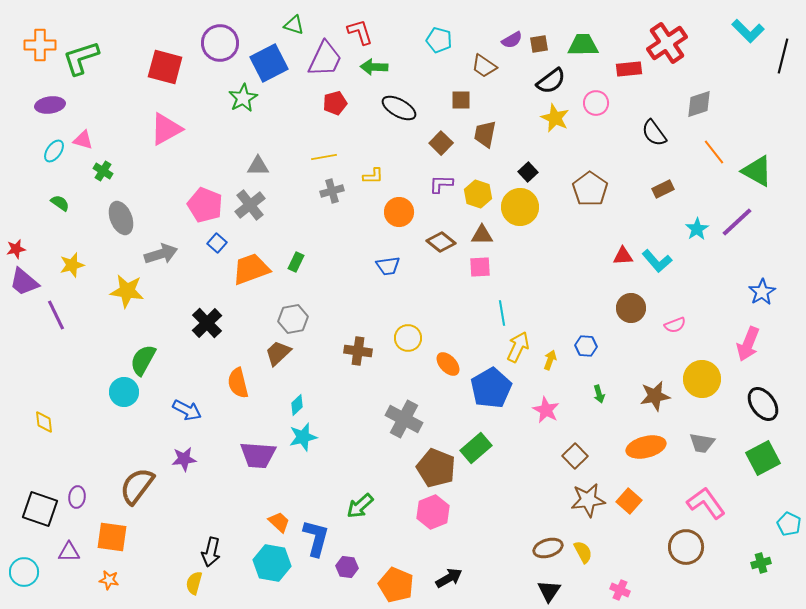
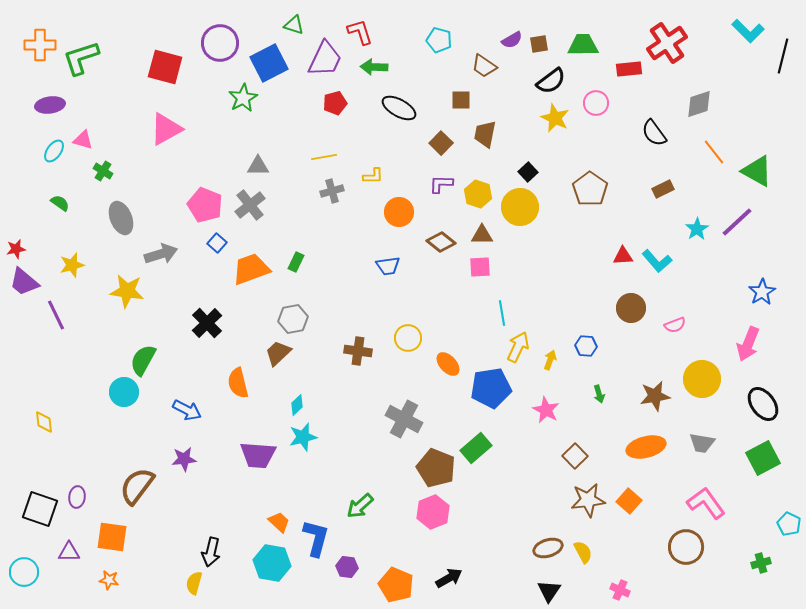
blue pentagon at (491, 388): rotated 21 degrees clockwise
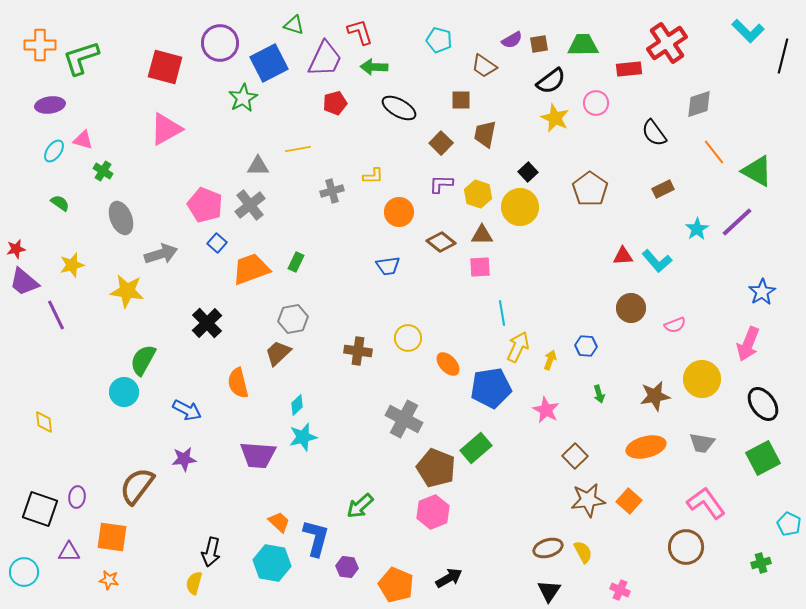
yellow line at (324, 157): moved 26 px left, 8 px up
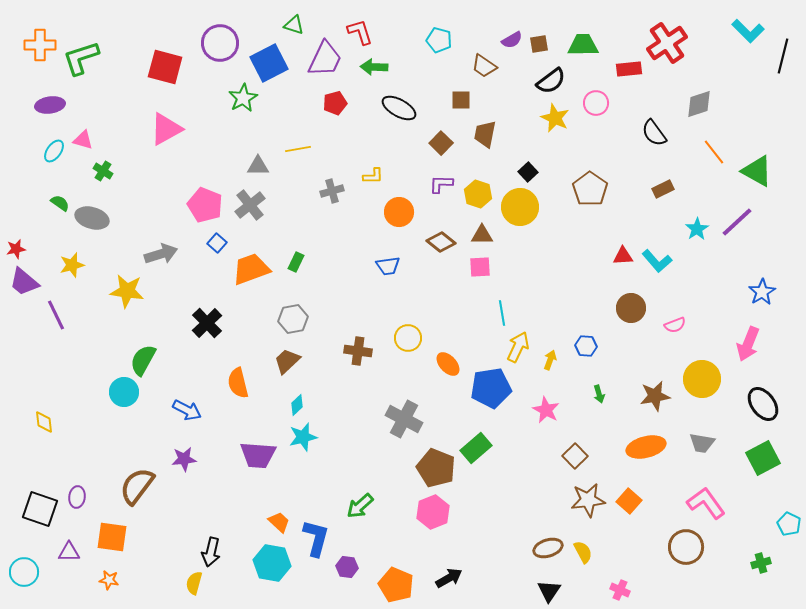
gray ellipse at (121, 218): moved 29 px left; rotated 52 degrees counterclockwise
brown trapezoid at (278, 353): moved 9 px right, 8 px down
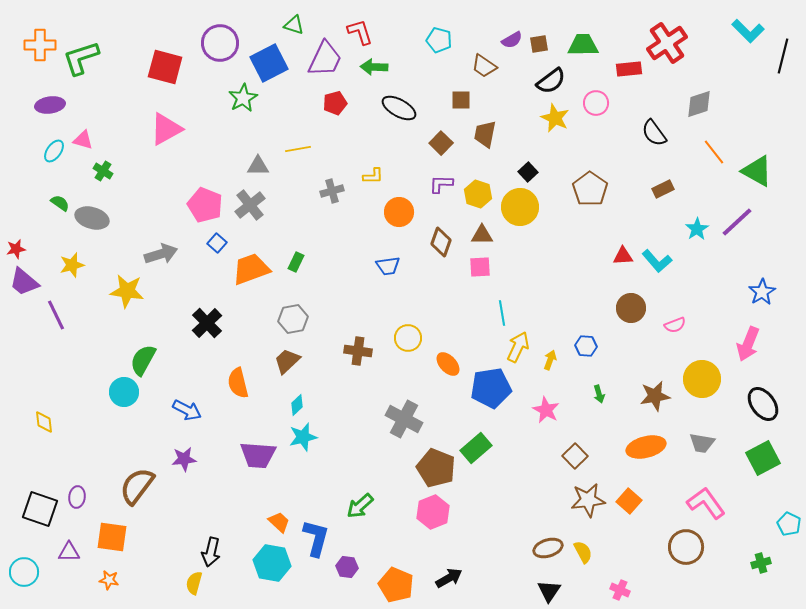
brown diamond at (441, 242): rotated 72 degrees clockwise
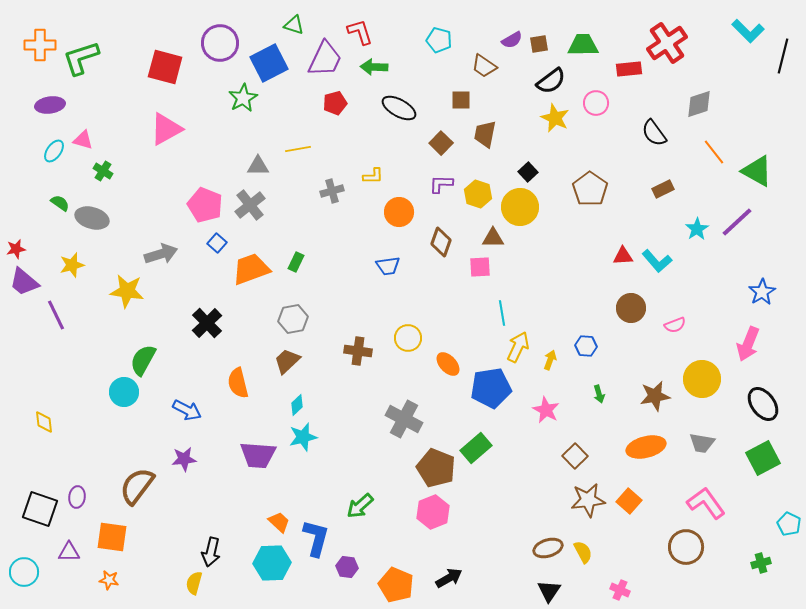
brown triangle at (482, 235): moved 11 px right, 3 px down
cyan hexagon at (272, 563): rotated 12 degrees counterclockwise
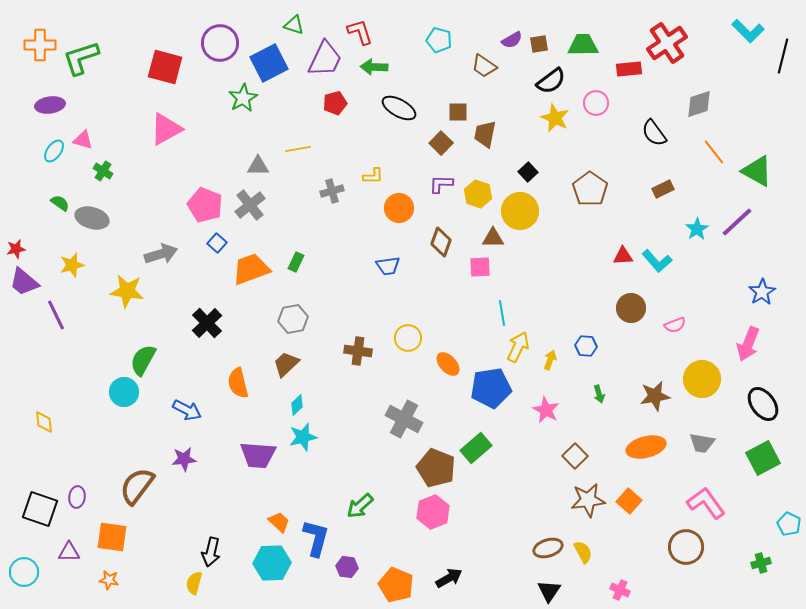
brown square at (461, 100): moved 3 px left, 12 px down
yellow circle at (520, 207): moved 4 px down
orange circle at (399, 212): moved 4 px up
brown trapezoid at (287, 361): moved 1 px left, 3 px down
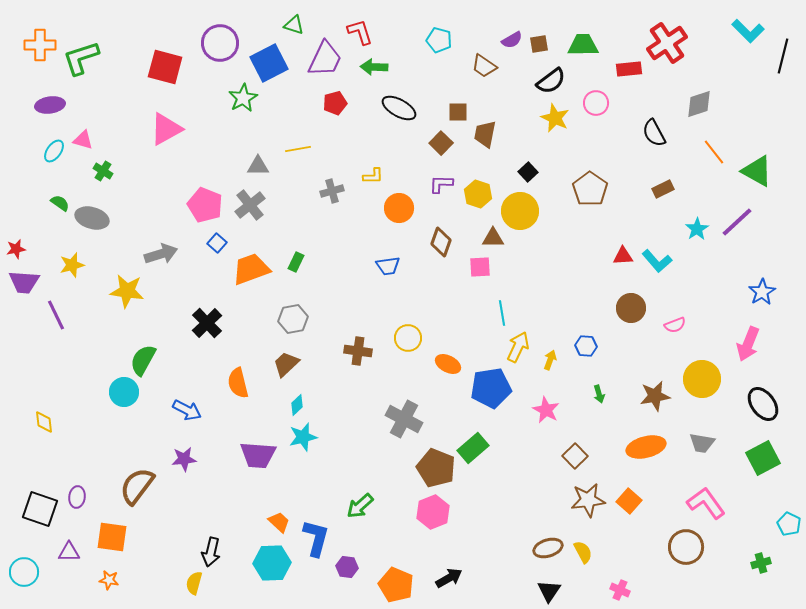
black semicircle at (654, 133): rotated 8 degrees clockwise
purple trapezoid at (24, 282): rotated 36 degrees counterclockwise
orange ellipse at (448, 364): rotated 20 degrees counterclockwise
green rectangle at (476, 448): moved 3 px left
